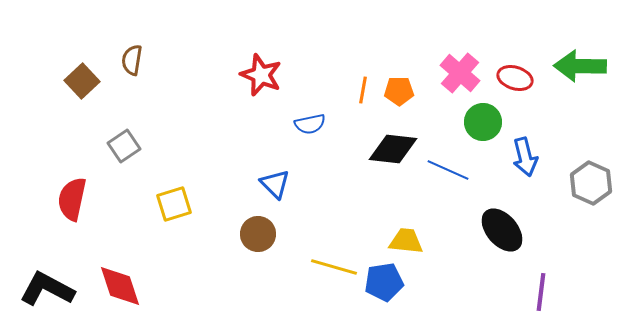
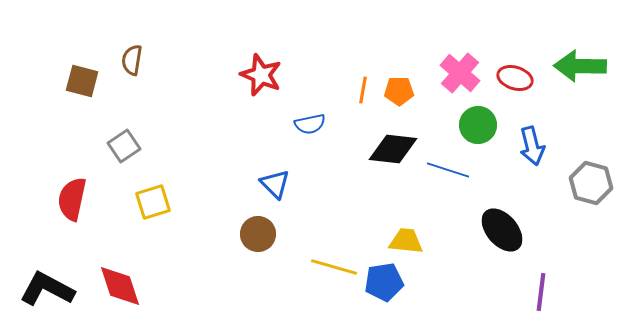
brown square: rotated 32 degrees counterclockwise
green circle: moved 5 px left, 3 px down
blue arrow: moved 7 px right, 11 px up
blue line: rotated 6 degrees counterclockwise
gray hexagon: rotated 9 degrees counterclockwise
yellow square: moved 21 px left, 2 px up
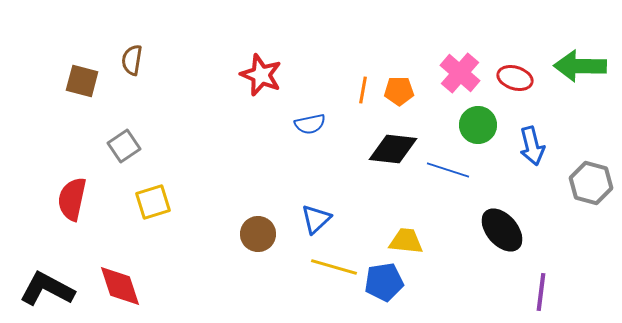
blue triangle: moved 41 px right, 35 px down; rotated 32 degrees clockwise
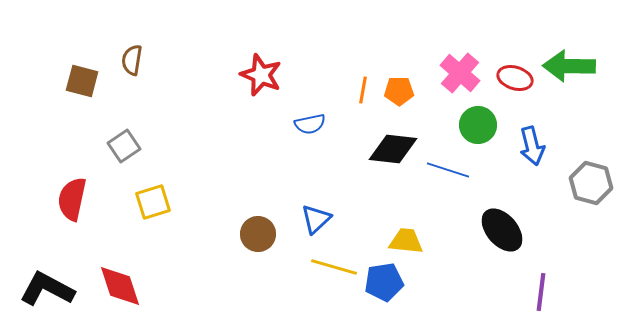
green arrow: moved 11 px left
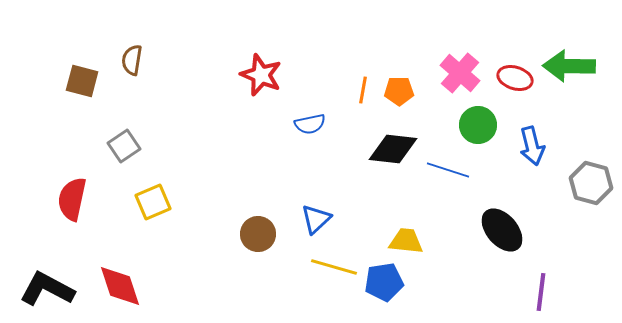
yellow square: rotated 6 degrees counterclockwise
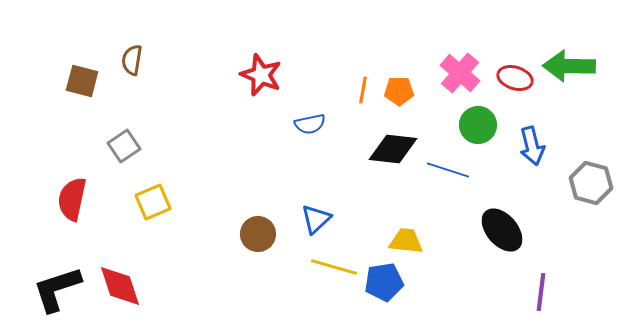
black L-shape: moved 10 px right; rotated 46 degrees counterclockwise
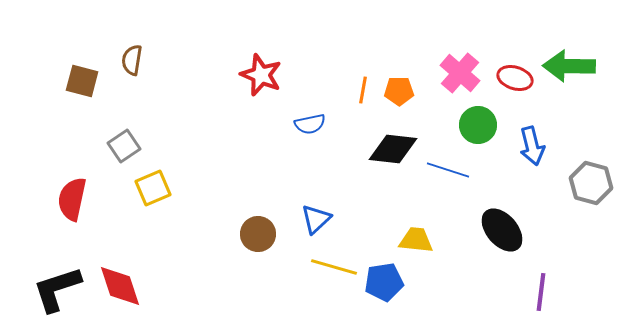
yellow square: moved 14 px up
yellow trapezoid: moved 10 px right, 1 px up
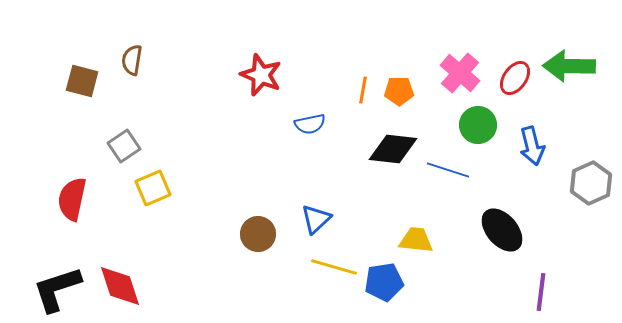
red ellipse: rotated 72 degrees counterclockwise
gray hexagon: rotated 21 degrees clockwise
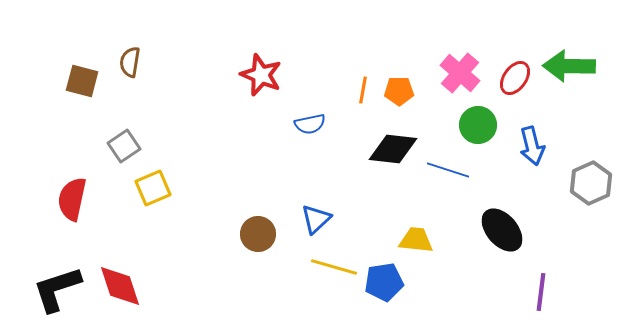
brown semicircle: moved 2 px left, 2 px down
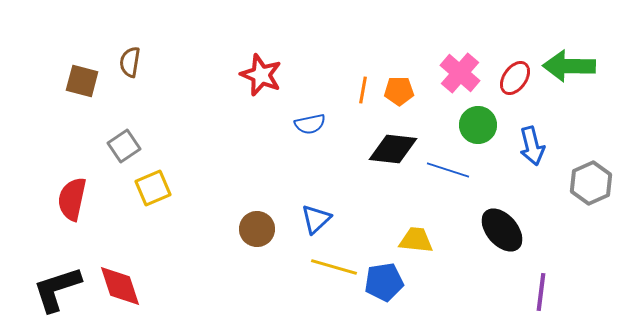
brown circle: moved 1 px left, 5 px up
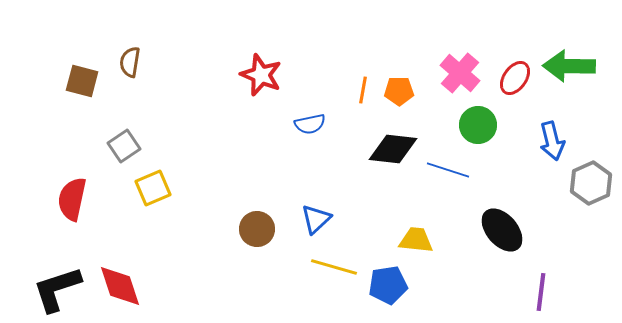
blue arrow: moved 20 px right, 5 px up
blue pentagon: moved 4 px right, 3 px down
